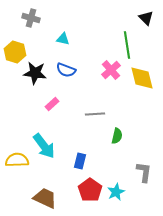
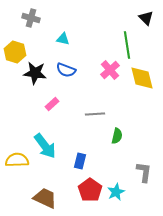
pink cross: moved 1 px left
cyan arrow: moved 1 px right
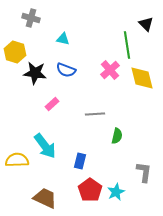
black triangle: moved 6 px down
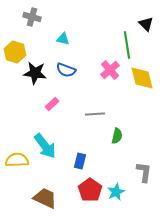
gray cross: moved 1 px right, 1 px up
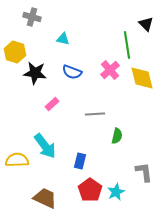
blue semicircle: moved 6 px right, 2 px down
gray L-shape: rotated 15 degrees counterclockwise
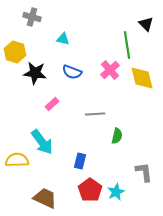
cyan arrow: moved 3 px left, 4 px up
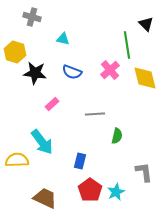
yellow diamond: moved 3 px right
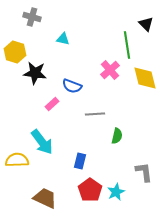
blue semicircle: moved 14 px down
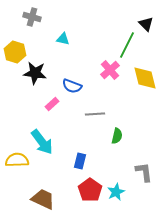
green line: rotated 36 degrees clockwise
brown trapezoid: moved 2 px left, 1 px down
